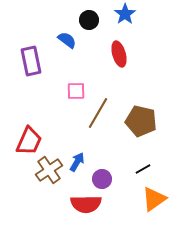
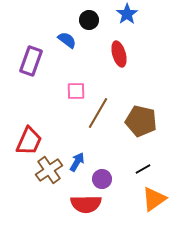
blue star: moved 2 px right
purple rectangle: rotated 32 degrees clockwise
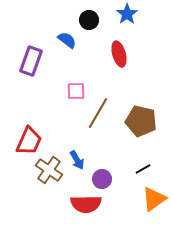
blue arrow: moved 2 px up; rotated 120 degrees clockwise
brown cross: rotated 20 degrees counterclockwise
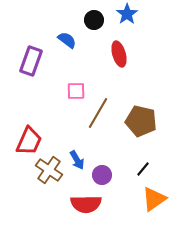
black circle: moved 5 px right
black line: rotated 21 degrees counterclockwise
purple circle: moved 4 px up
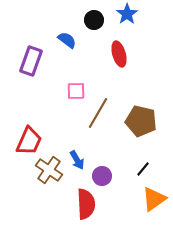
purple circle: moved 1 px down
red semicircle: rotated 92 degrees counterclockwise
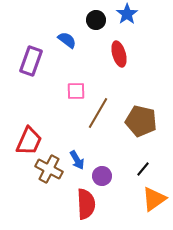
black circle: moved 2 px right
brown cross: moved 1 px up; rotated 8 degrees counterclockwise
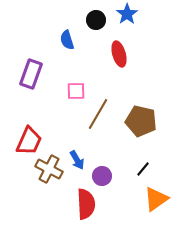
blue semicircle: rotated 144 degrees counterclockwise
purple rectangle: moved 13 px down
brown line: moved 1 px down
orange triangle: moved 2 px right
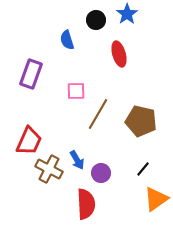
purple circle: moved 1 px left, 3 px up
